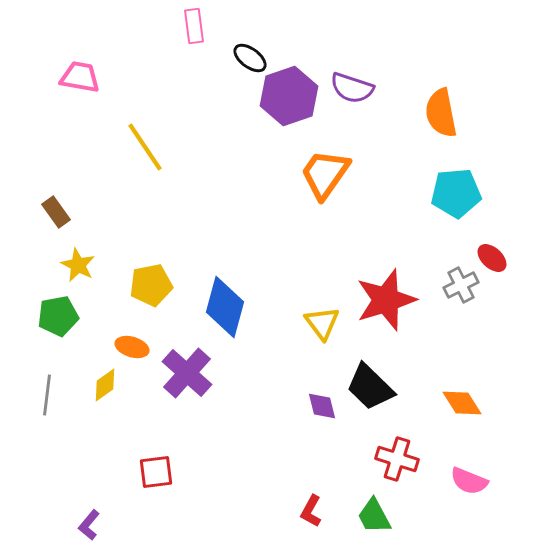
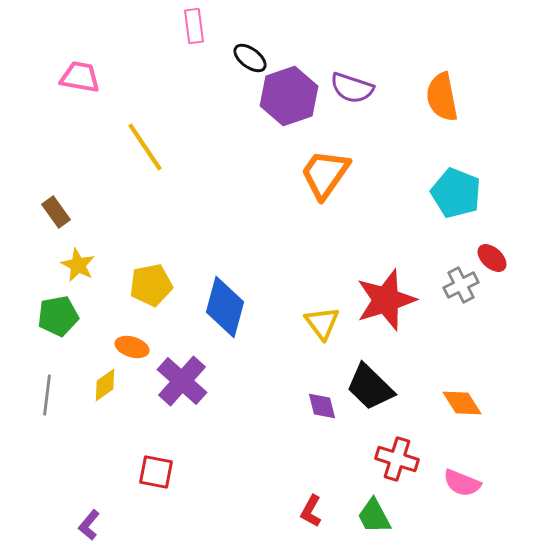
orange semicircle: moved 1 px right, 16 px up
cyan pentagon: rotated 27 degrees clockwise
purple cross: moved 5 px left, 8 px down
red square: rotated 18 degrees clockwise
pink semicircle: moved 7 px left, 2 px down
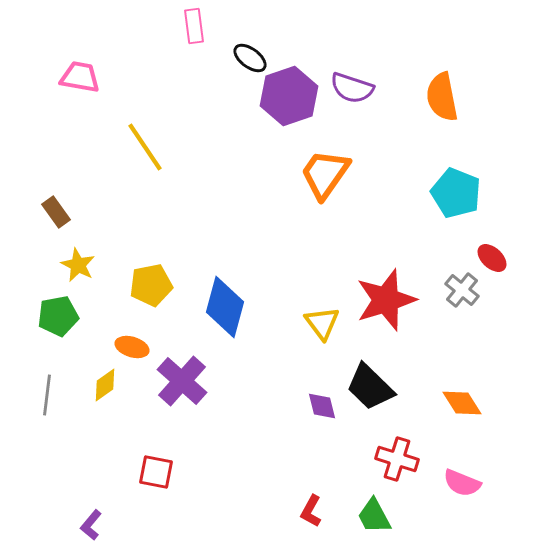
gray cross: moved 1 px right, 5 px down; rotated 24 degrees counterclockwise
purple L-shape: moved 2 px right
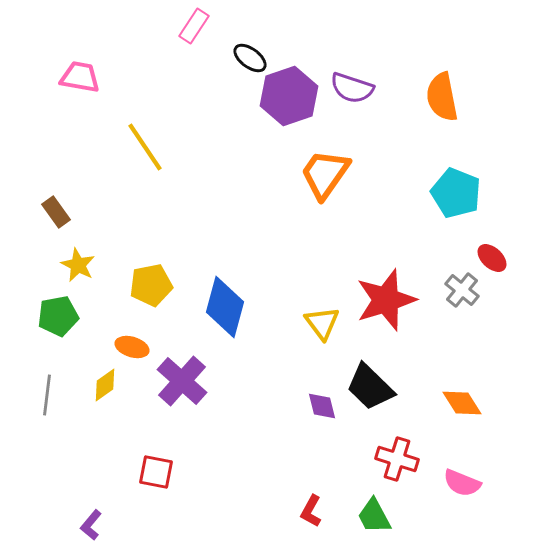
pink rectangle: rotated 40 degrees clockwise
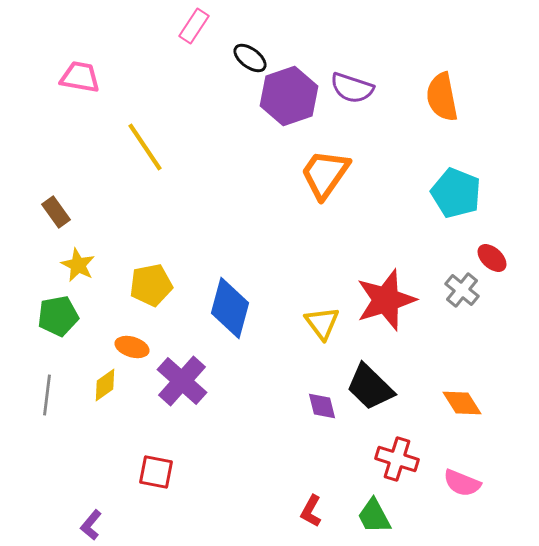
blue diamond: moved 5 px right, 1 px down
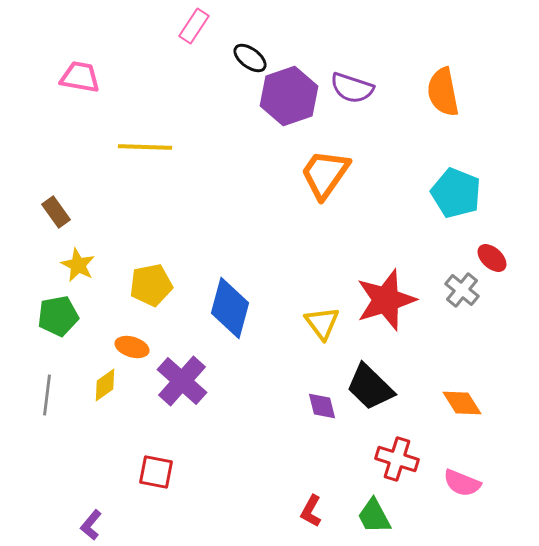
orange semicircle: moved 1 px right, 5 px up
yellow line: rotated 54 degrees counterclockwise
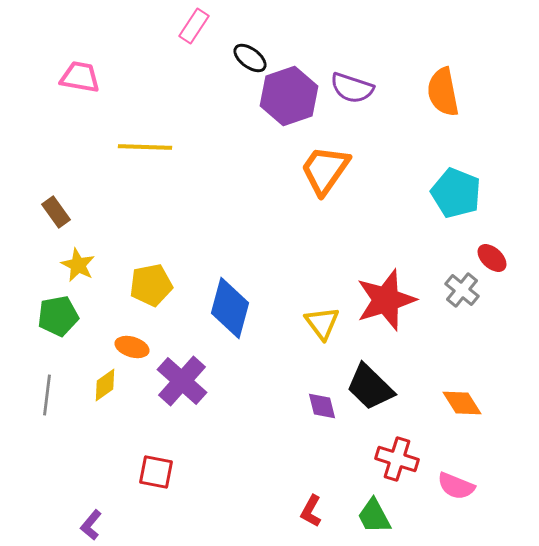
orange trapezoid: moved 4 px up
pink semicircle: moved 6 px left, 3 px down
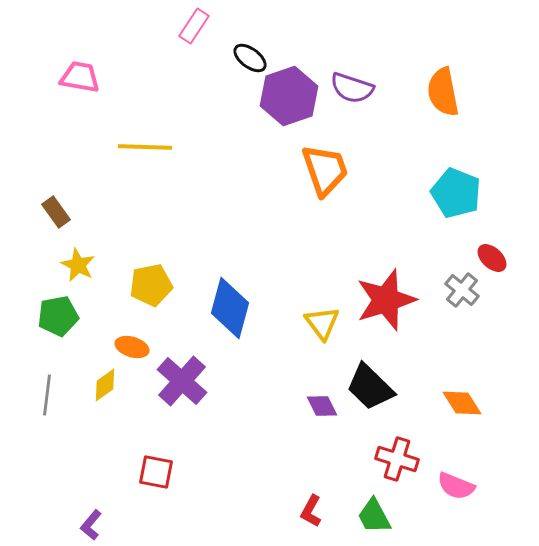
orange trapezoid: rotated 126 degrees clockwise
purple diamond: rotated 12 degrees counterclockwise
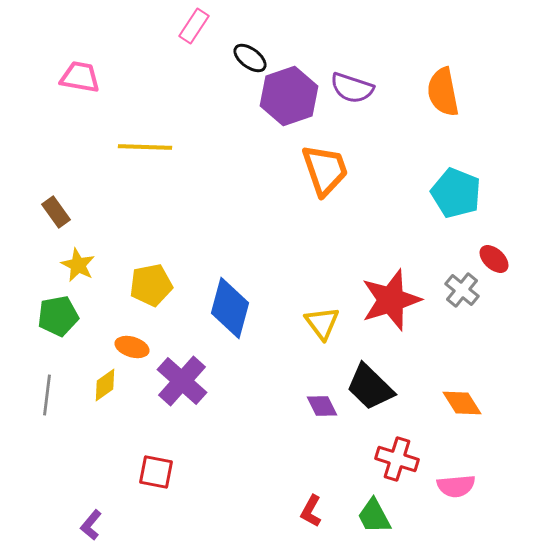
red ellipse: moved 2 px right, 1 px down
red star: moved 5 px right
pink semicircle: rotated 27 degrees counterclockwise
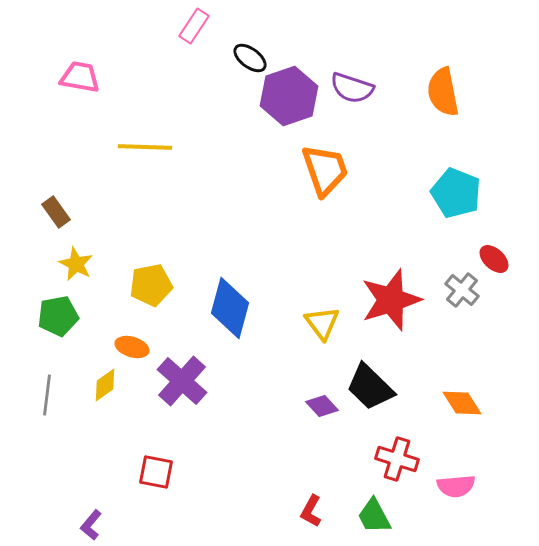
yellow star: moved 2 px left, 1 px up
purple diamond: rotated 16 degrees counterclockwise
